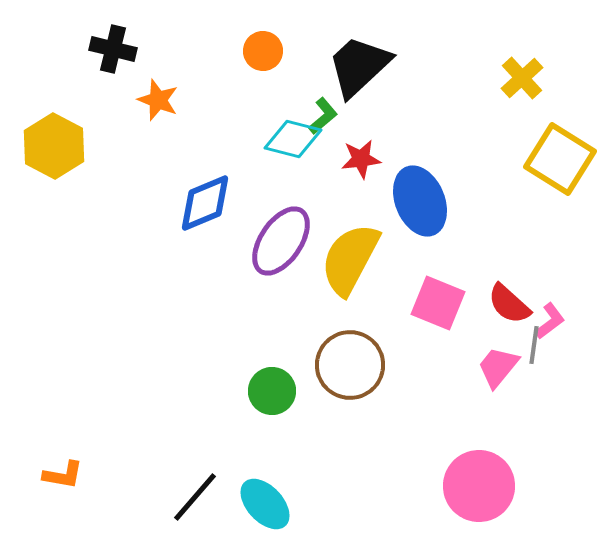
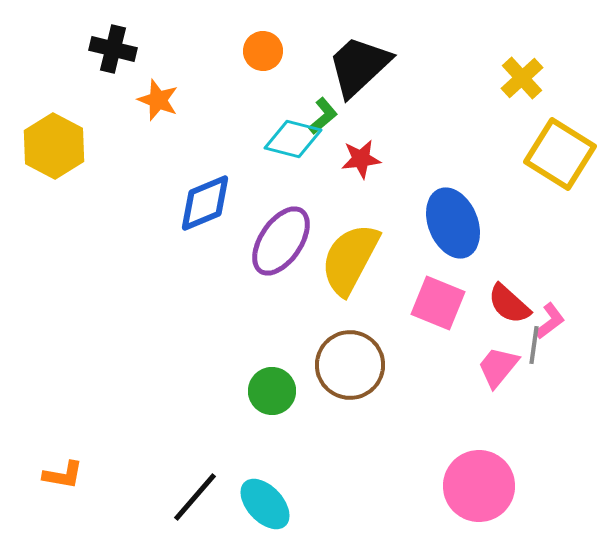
yellow square: moved 5 px up
blue ellipse: moved 33 px right, 22 px down
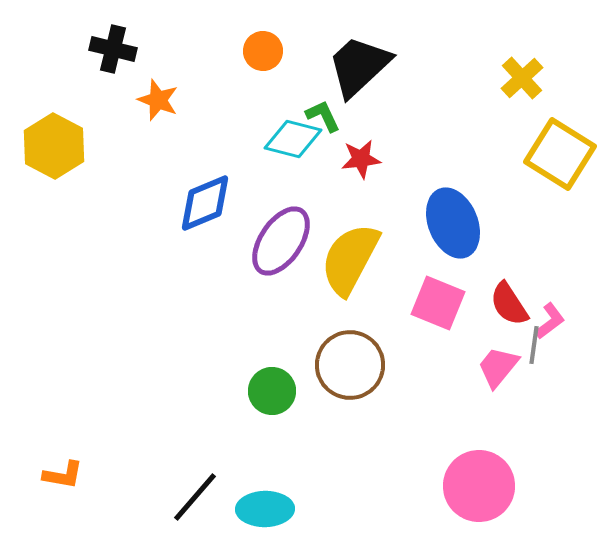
green L-shape: rotated 75 degrees counterclockwise
red semicircle: rotated 15 degrees clockwise
cyan ellipse: moved 5 px down; rotated 48 degrees counterclockwise
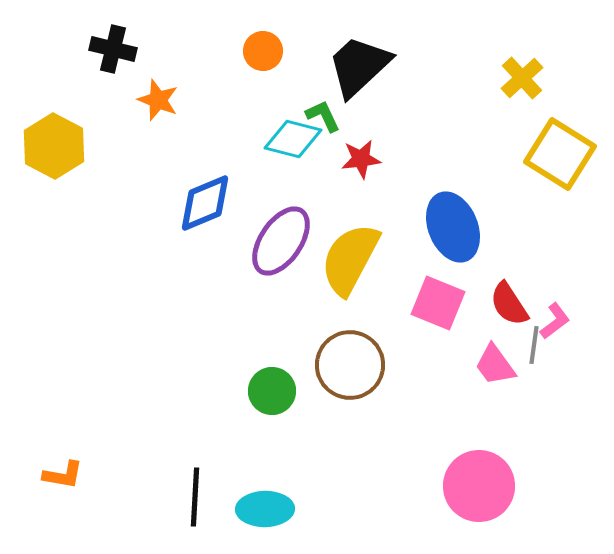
blue ellipse: moved 4 px down
pink L-shape: moved 5 px right
pink trapezoid: moved 3 px left, 2 px up; rotated 75 degrees counterclockwise
black line: rotated 38 degrees counterclockwise
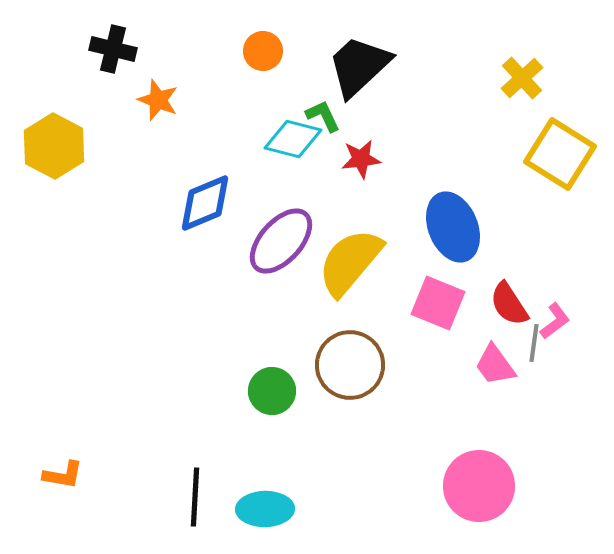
purple ellipse: rotated 8 degrees clockwise
yellow semicircle: moved 3 px down; rotated 12 degrees clockwise
gray line: moved 2 px up
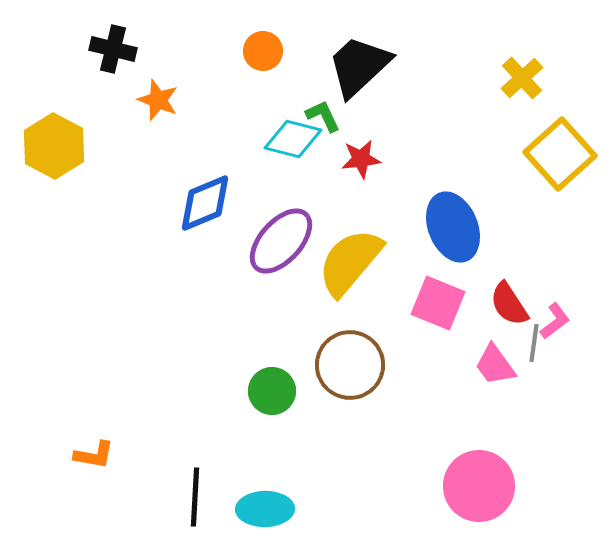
yellow square: rotated 16 degrees clockwise
orange L-shape: moved 31 px right, 20 px up
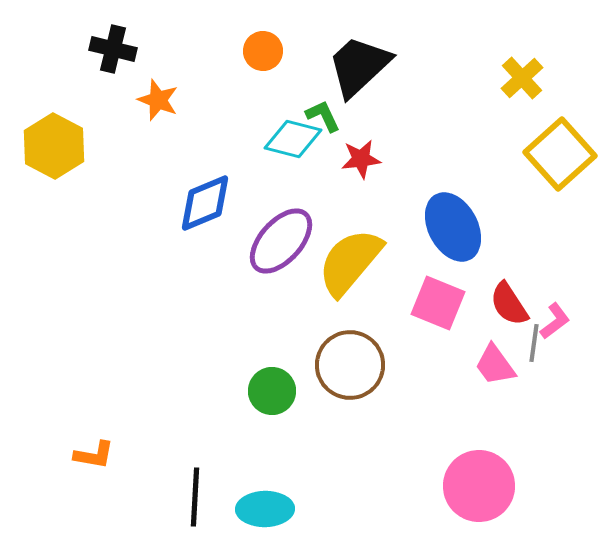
blue ellipse: rotated 6 degrees counterclockwise
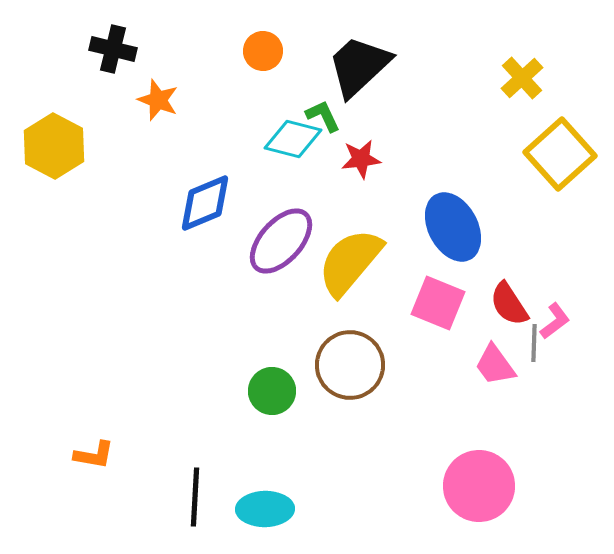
gray line: rotated 6 degrees counterclockwise
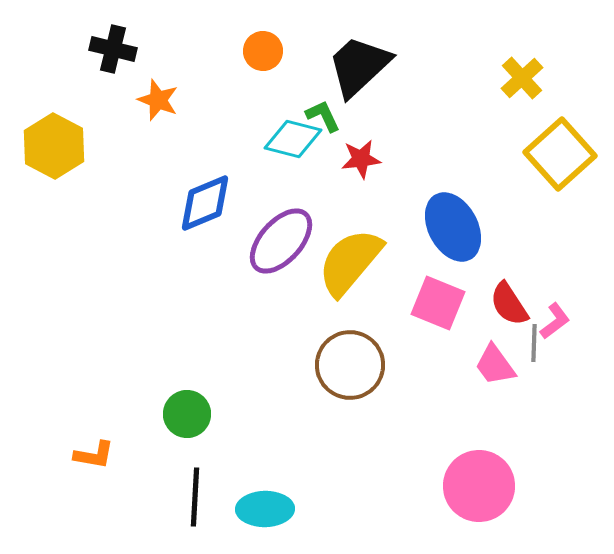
green circle: moved 85 px left, 23 px down
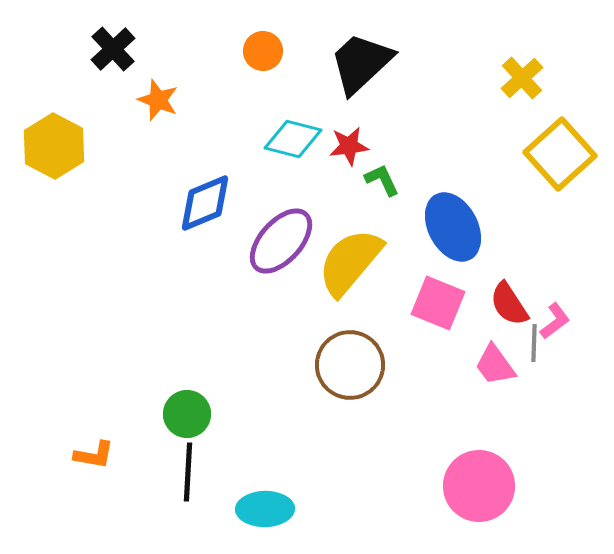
black cross: rotated 33 degrees clockwise
black trapezoid: moved 2 px right, 3 px up
green L-shape: moved 59 px right, 64 px down
red star: moved 12 px left, 13 px up
black line: moved 7 px left, 25 px up
